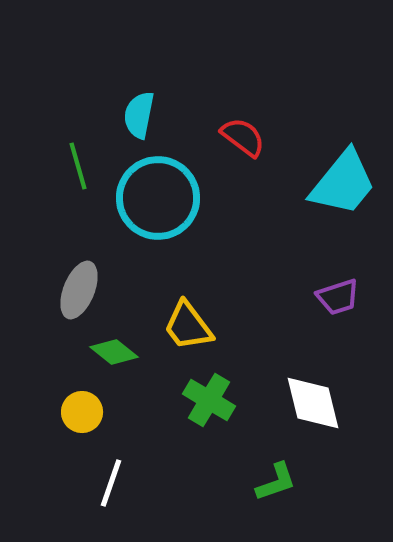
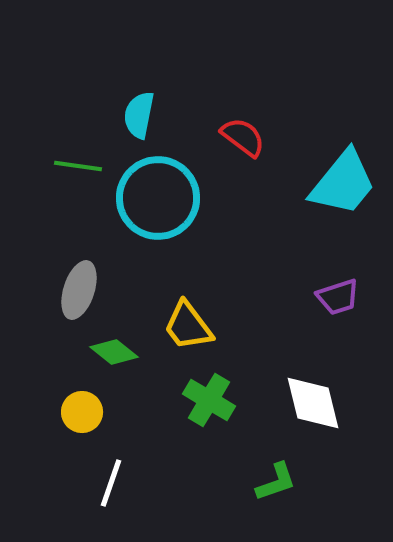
green line: rotated 66 degrees counterclockwise
gray ellipse: rotated 4 degrees counterclockwise
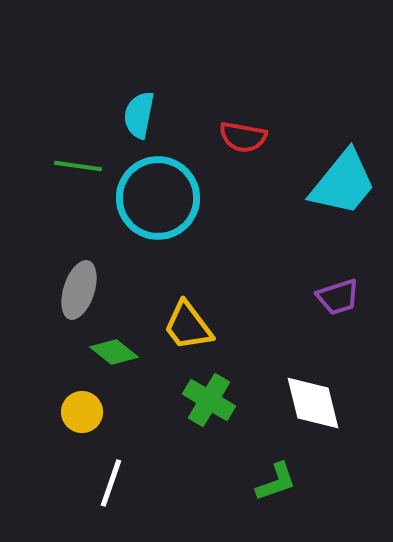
red semicircle: rotated 153 degrees clockwise
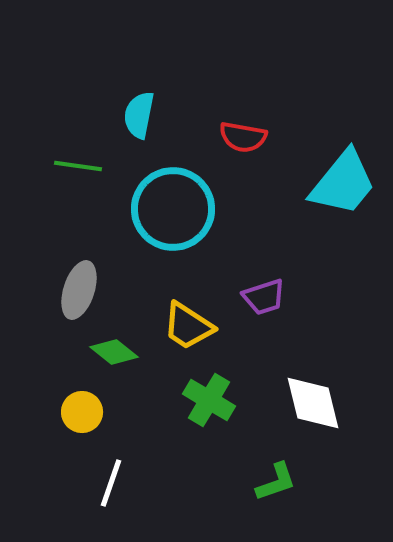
cyan circle: moved 15 px right, 11 px down
purple trapezoid: moved 74 px left
yellow trapezoid: rotated 20 degrees counterclockwise
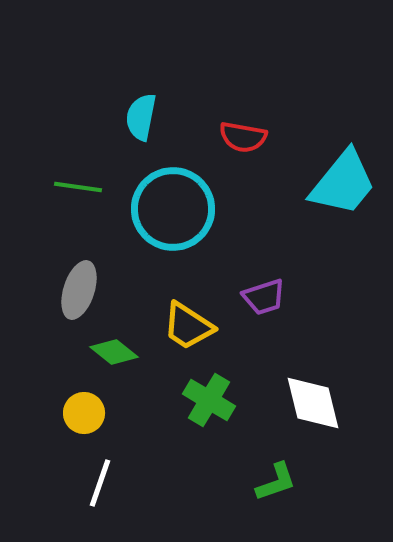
cyan semicircle: moved 2 px right, 2 px down
green line: moved 21 px down
yellow circle: moved 2 px right, 1 px down
white line: moved 11 px left
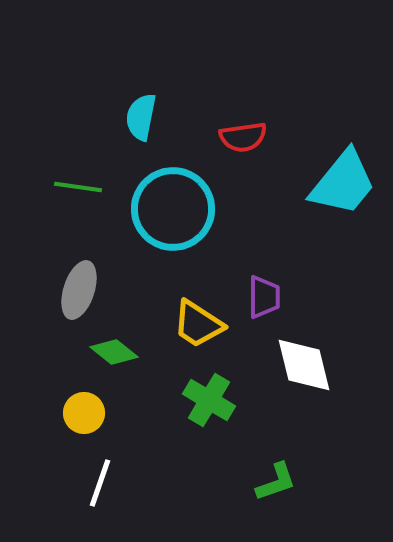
red semicircle: rotated 18 degrees counterclockwise
purple trapezoid: rotated 72 degrees counterclockwise
yellow trapezoid: moved 10 px right, 2 px up
white diamond: moved 9 px left, 38 px up
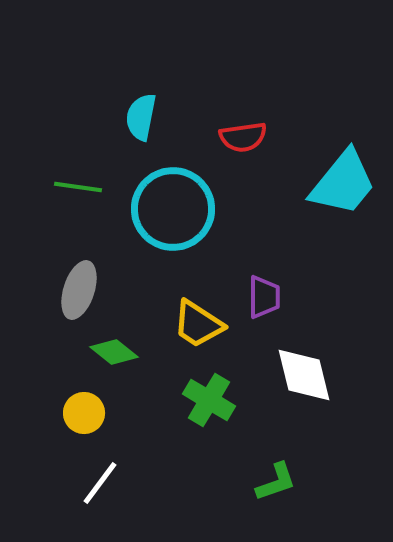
white diamond: moved 10 px down
white line: rotated 18 degrees clockwise
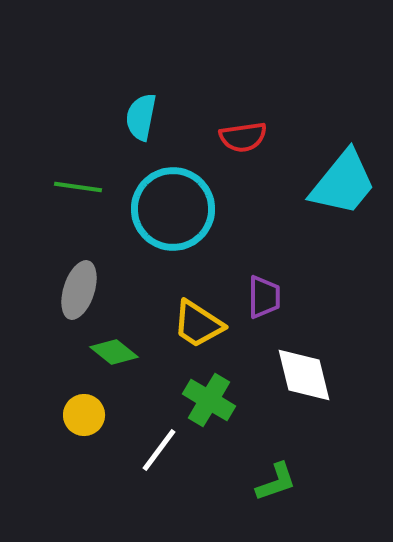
yellow circle: moved 2 px down
white line: moved 59 px right, 33 px up
